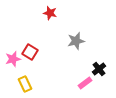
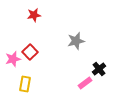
red star: moved 16 px left, 2 px down; rotated 24 degrees counterclockwise
red square: rotated 14 degrees clockwise
yellow rectangle: rotated 35 degrees clockwise
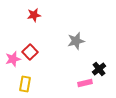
pink rectangle: rotated 24 degrees clockwise
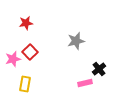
red star: moved 8 px left, 8 px down
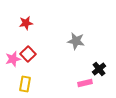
gray star: rotated 24 degrees clockwise
red square: moved 2 px left, 2 px down
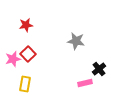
red star: moved 2 px down
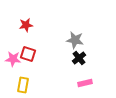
gray star: moved 1 px left, 1 px up
red square: rotated 28 degrees counterclockwise
pink star: rotated 21 degrees clockwise
black cross: moved 20 px left, 11 px up
yellow rectangle: moved 2 px left, 1 px down
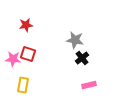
black cross: moved 3 px right
pink rectangle: moved 4 px right, 2 px down
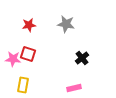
red star: moved 3 px right
gray star: moved 9 px left, 16 px up
pink rectangle: moved 15 px left, 3 px down
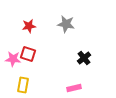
red star: moved 1 px down
black cross: moved 2 px right
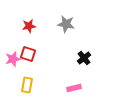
pink star: rotated 21 degrees counterclockwise
yellow rectangle: moved 4 px right
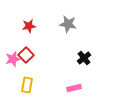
gray star: moved 2 px right
red square: moved 2 px left, 1 px down; rotated 28 degrees clockwise
